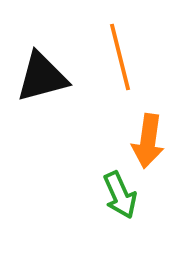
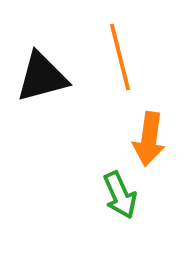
orange arrow: moved 1 px right, 2 px up
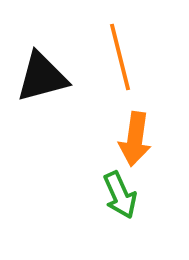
orange arrow: moved 14 px left
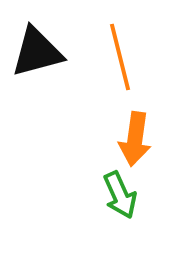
black triangle: moved 5 px left, 25 px up
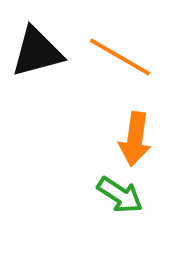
orange line: rotated 46 degrees counterclockwise
green arrow: rotated 33 degrees counterclockwise
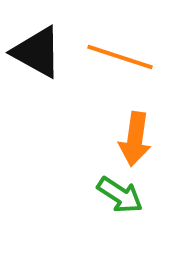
black triangle: rotated 44 degrees clockwise
orange line: rotated 12 degrees counterclockwise
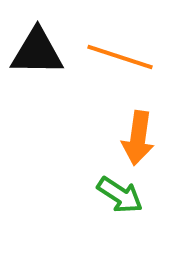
black triangle: rotated 28 degrees counterclockwise
orange arrow: moved 3 px right, 1 px up
